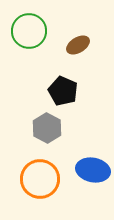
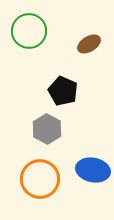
brown ellipse: moved 11 px right, 1 px up
gray hexagon: moved 1 px down
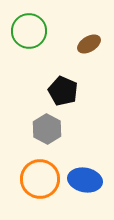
blue ellipse: moved 8 px left, 10 px down
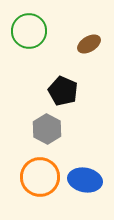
orange circle: moved 2 px up
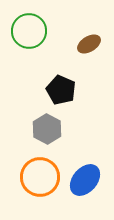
black pentagon: moved 2 px left, 1 px up
blue ellipse: rotated 60 degrees counterclockwise
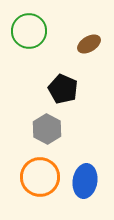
black pentagon: moved 2 px right, 1 px up
blue ellipse: moved 1 px down; rotated 32 degrees counterclockwise
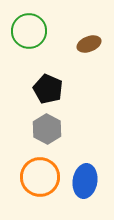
brown ellipse: rotated 10 degrees clockwise
black pentagon: moved 15 px left
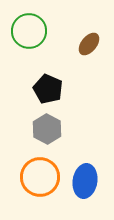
brown ellipse: rotated 30 degrees counterclockwise
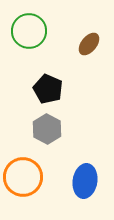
orange circle: moved 17 px left
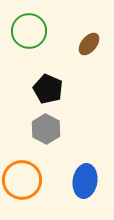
gray hexagon: moved 1 px left
orange circle: moved 1 px left, 3 px down
